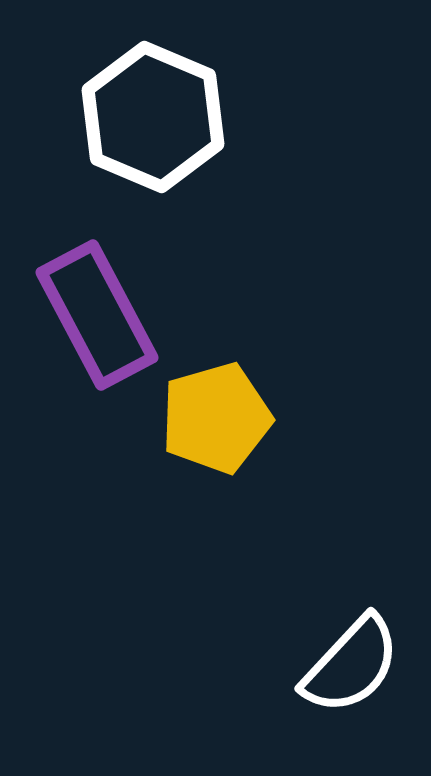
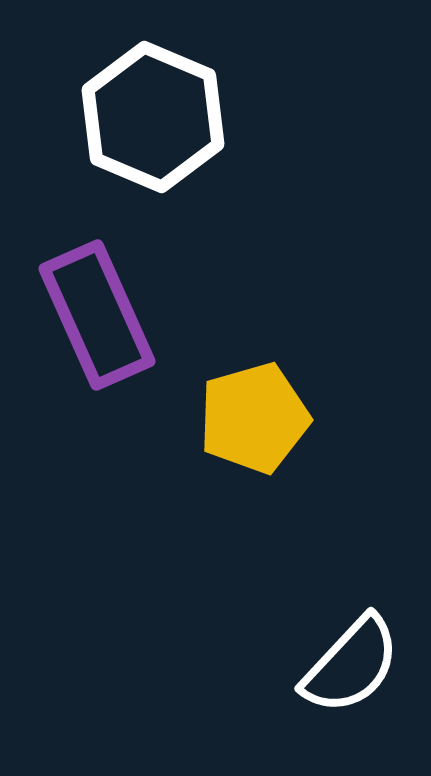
purple rectangle: rotated 4 degrees clockwise
yellow pentagon: moved 38 px right
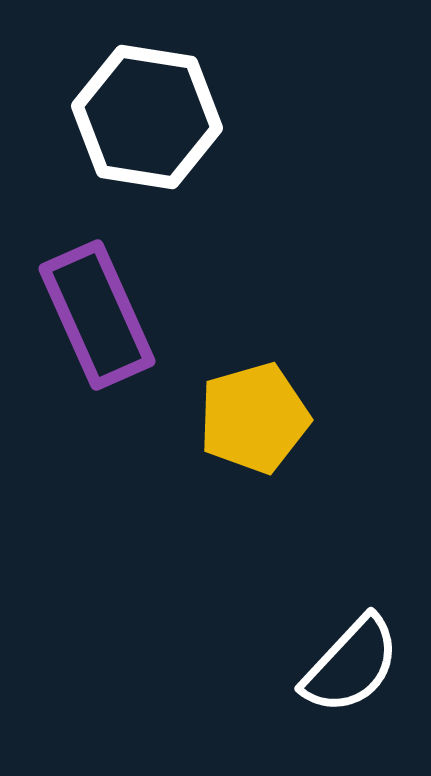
white hexagon: moved 6 px left; rotated 14 degrees counterclockwise
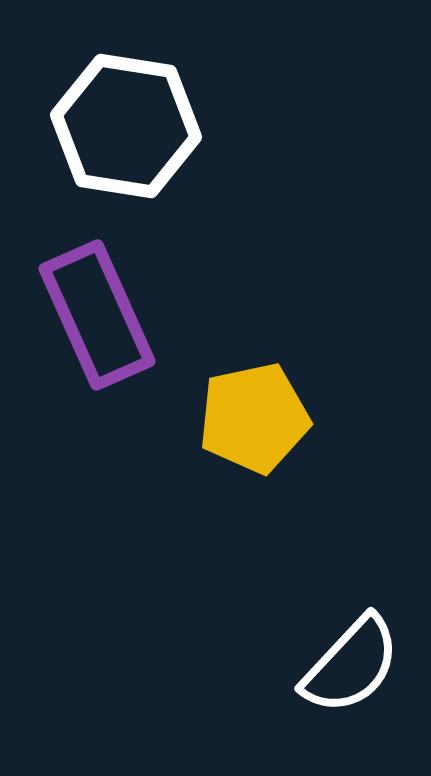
white hexagon: moved 21 px left, 9 px down
yellow pentagon: rotated 4 degrees clockwise
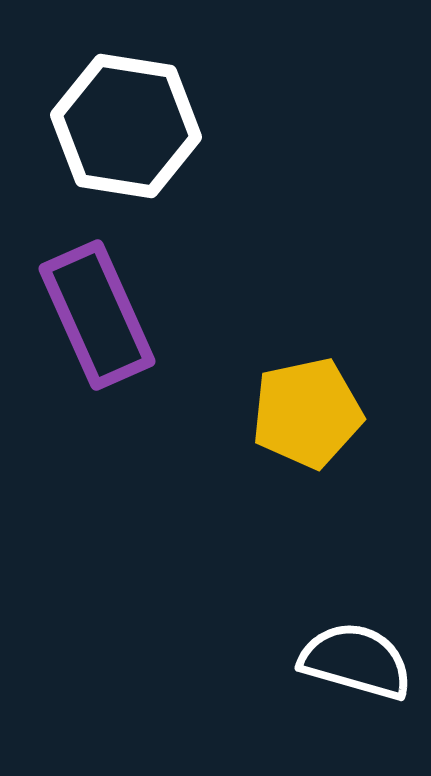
yellow pentagon: moved 53 px right, 5 px up
white semicircle: moved 5 px right, 4 px up; rotated 117 degrees counterclockwise
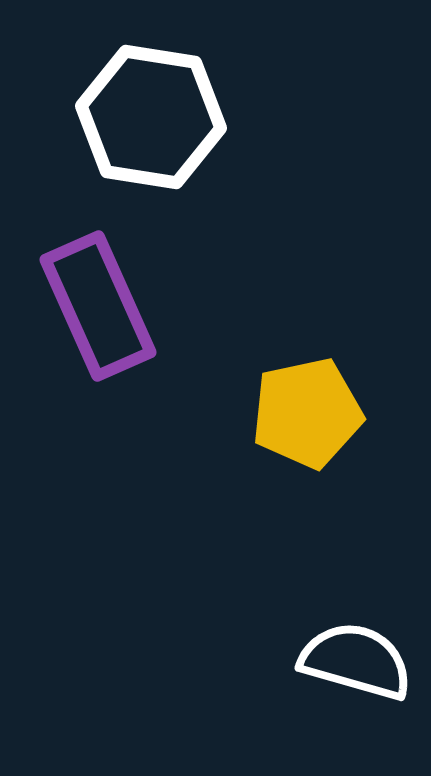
white hexagon: moved 25 px right, 9 px up
purple rectangle: moved 1 px right, 9 px up
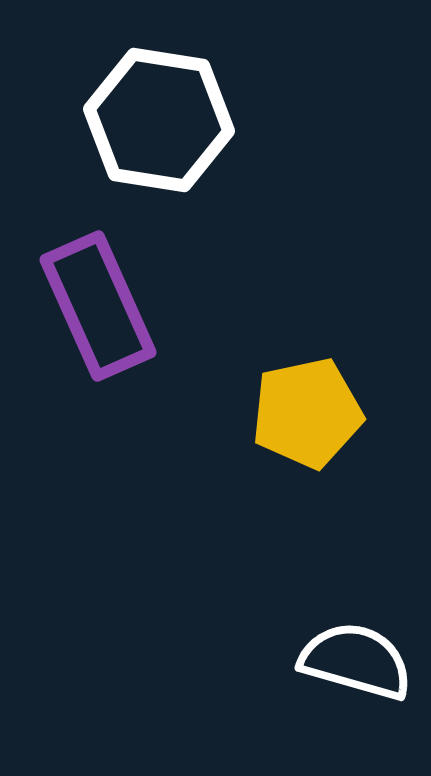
white hexagon: moved 8 px right, 3 px down
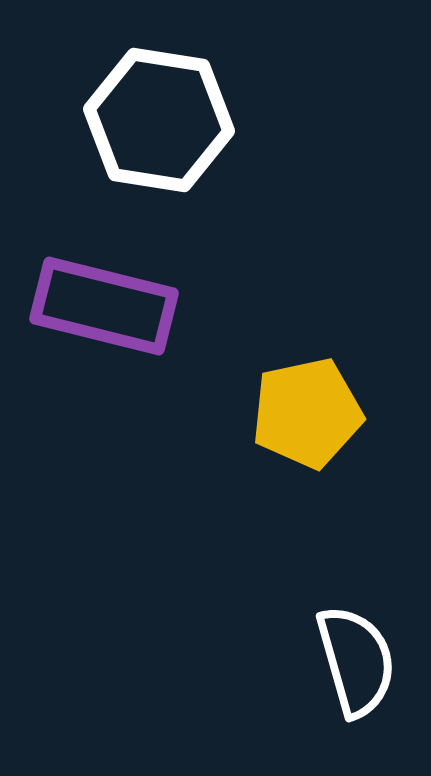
purple rectangle: moved 6 px right; rotated 52 degrees counterclockwise
white semicircle: rotated 58 degrees clockwise
